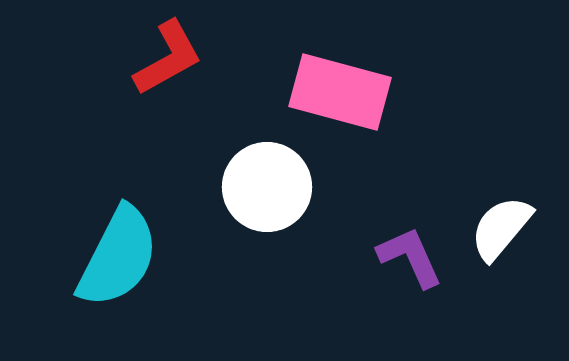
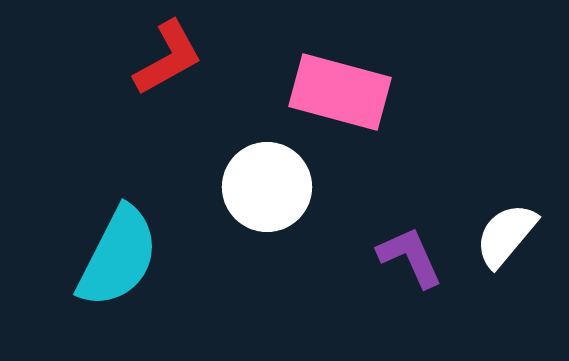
white semicircle: moved 5 px right, 7 px down
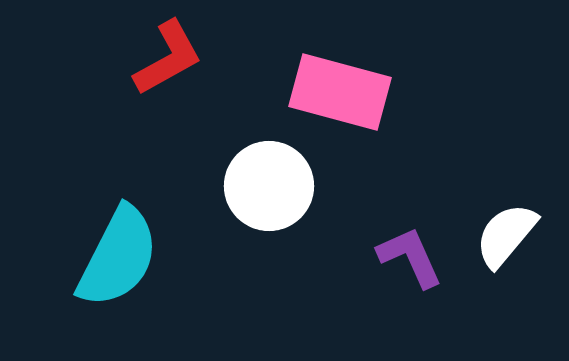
white circle: moved 2 px right, 1 px up
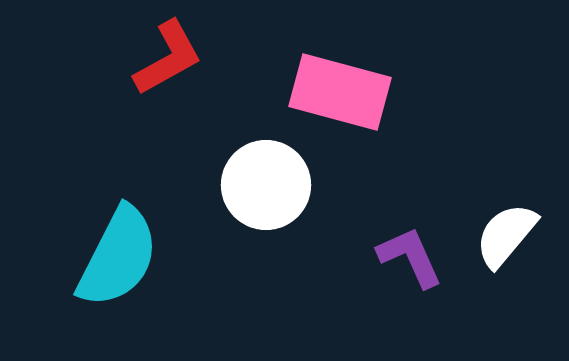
white circle: moved 3 px left, 1 px up
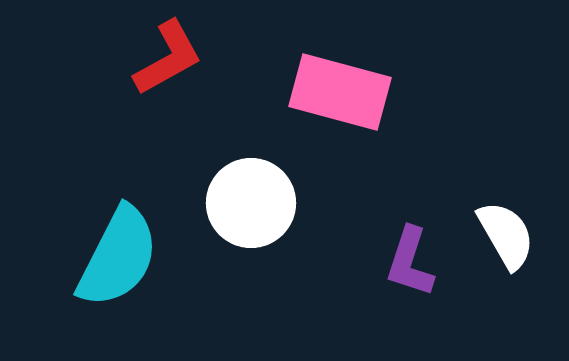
white circle: moved 15 px left, 18 px down
white semicircle: rotated 110 degrees clockwise
purple L-shape: moved 5 px down; rotated 138 degrees counterclockwise
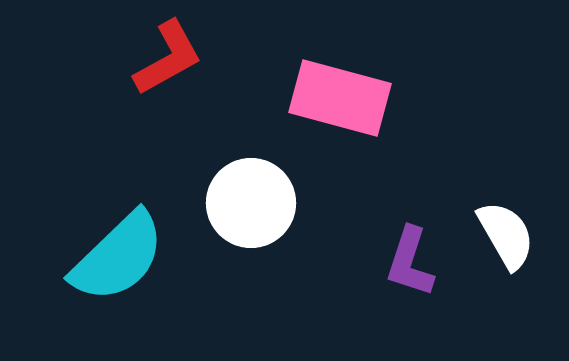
pink rectangle: moved 6 px down
cyan semicircle: rotated 19 degrees clockwise
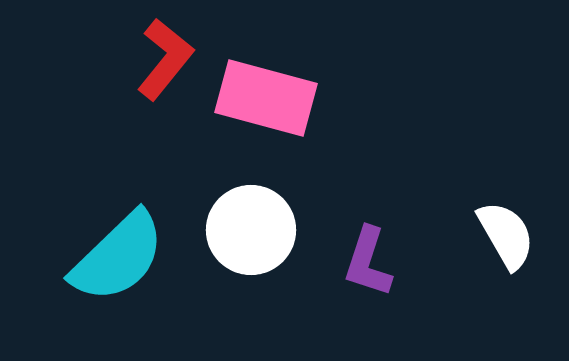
red L-shape: moved 3 px left, 1 px down; rotated 22 degrees counterclockwise
pink rectangle: moved 74 px left
white circle: moved 27 px down
purple L-shape: moved 42 px left
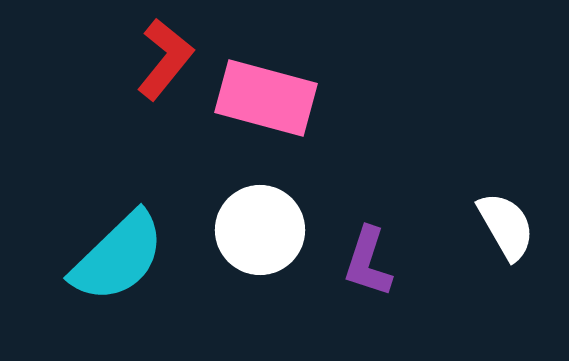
white circle: moved 9 px right
white semicircle: moved 9 px up
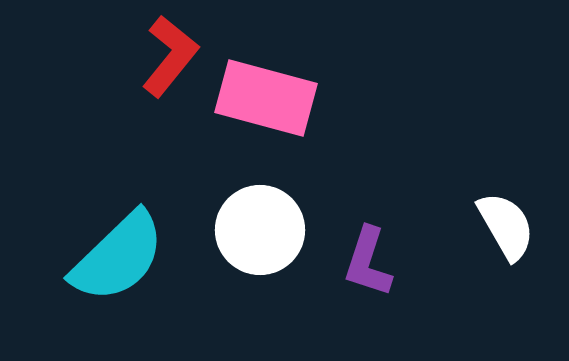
red L-shape: moved 5 px right, 3 px up
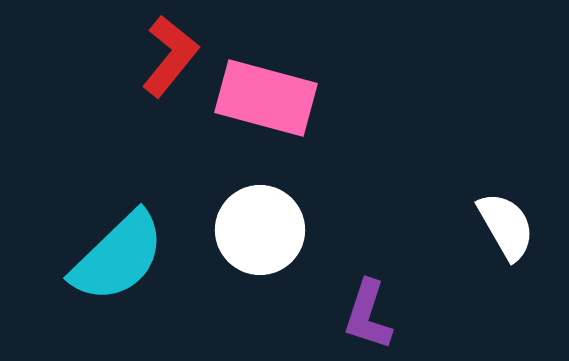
purple L-shape: moved 53 px down
